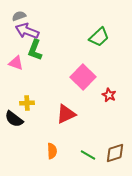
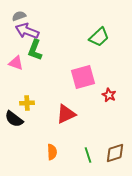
pink square: rotated 30 degrees clockwise
orange semicircle: moved 1 px down
green line: rotated 42 degrees clockwise
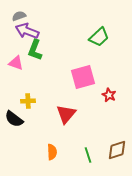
yellow cross: moved 1 px right, 2 px up
red triangle: rotated 25 degrees counterclockwise
brown diamond: moved 2 px right, 3 px up
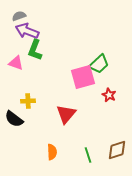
green trapezoid: moved 27 px down
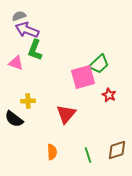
purple arrow: moved 1 px up
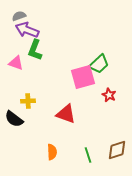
red triangle: rotated 50 degrees counterclockwise
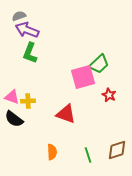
green L-shape: moved 5 px left, 3 px down
pink triangle: moved 4 px left, 34 px down
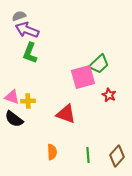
brown diamond: moved 6 px down; rotated 30 degrees counterclockwise
green line: rotated 14 degrees clockwise
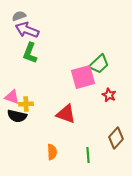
yellow cross: moved 2 px left, 3 px down
black semicircle: moved 3 px right, 3 px up; rotated 24 degrees counterclockwise
brown diamond: moved 1 px left, 18 px up
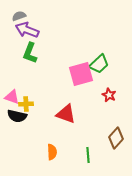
pink square: moved 2 px left, 3 px up
